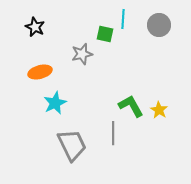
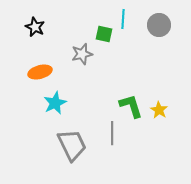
green square: moved 1 px left
green L-shape: rotated 12 degrees clockwise
gray line: moved 1 px left
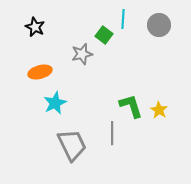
green square: moved 1 px down; rotated 24 degrees clockwise
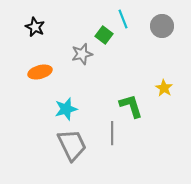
cyan line: rotated 24 degrees counterclockwise
gray circle: moved 3 px right, 1 px down
cyan star: moved 11 px right, 6 px down; rotated 10 degrees clockwise
yellow star: moved 5 px right, 22 px up
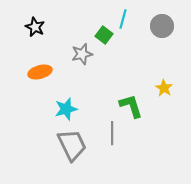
cyan line: rotated 36 degrees clockwise
